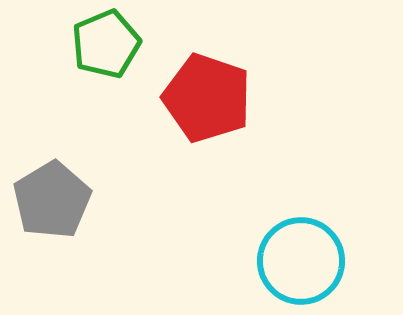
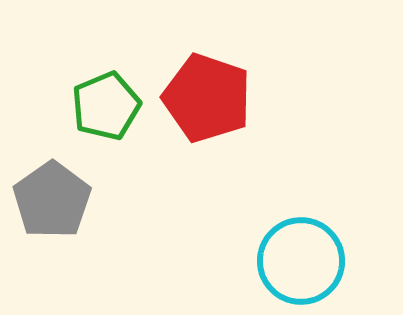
green pentagon: moved 62 px down
gray pentagon: rotated 4 degrees counterclockwise
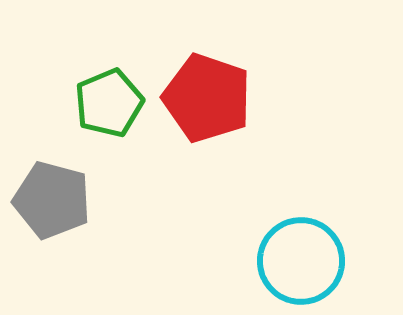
green pentagon: moved 3 px right, 3 px up
gray pentagon: rotated 22 degrees counterclockwise
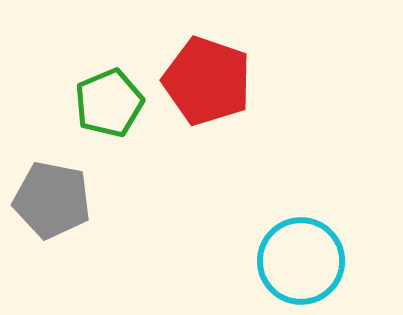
red pentagon: moved 17 px up
gray pentagon: rotated 4 degrees counterclockwise
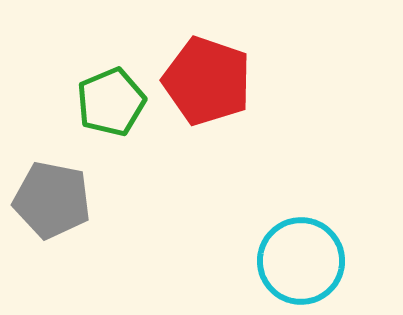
green pentagon: moved 2 px right, 1 px up
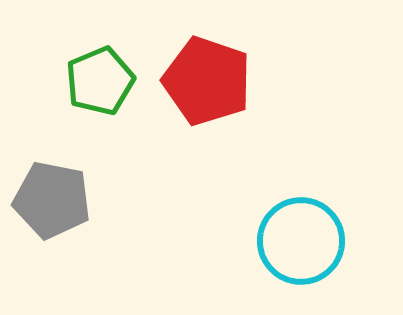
green pentagon: moved 11 px left, 21 px up
cyan circle: moved 20 px up
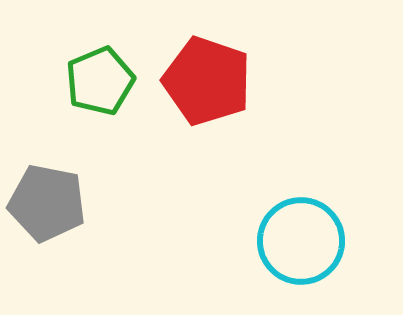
gray pentagon: moved 5 px left, 3 px down
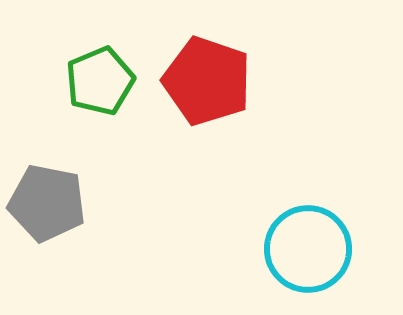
cyan circle: moved 7 px right, 8 px down
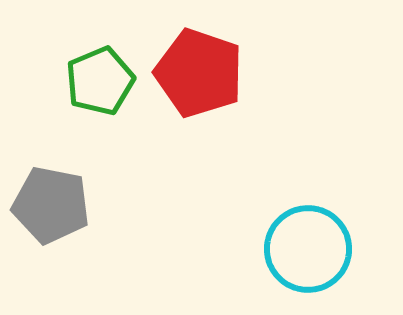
red pentagon: moved 8 px left, 8 px up
gray pentagon: moved 4 px right, 2 px down
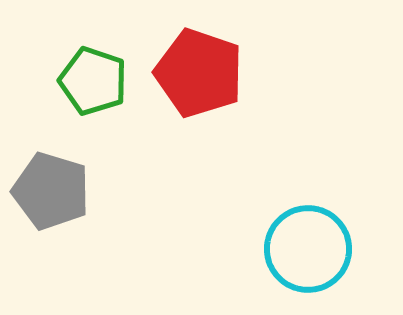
green pentagon: moved 7 px left; rotated 30 degrees counterclockwise
gray pentagon: moved 14 px up; rotated 6 degrees clockwise
